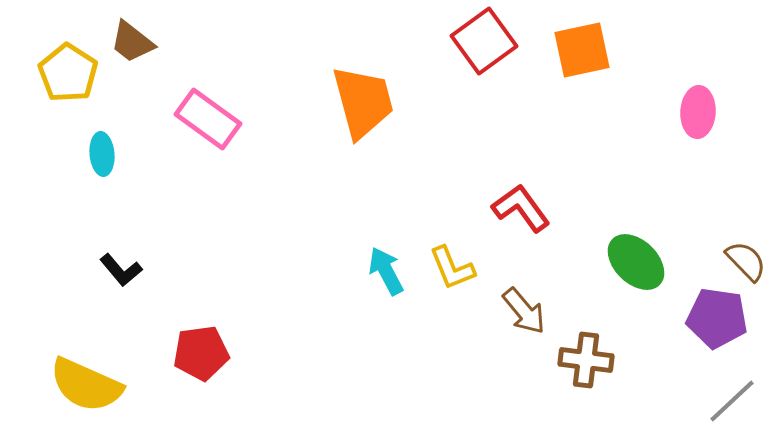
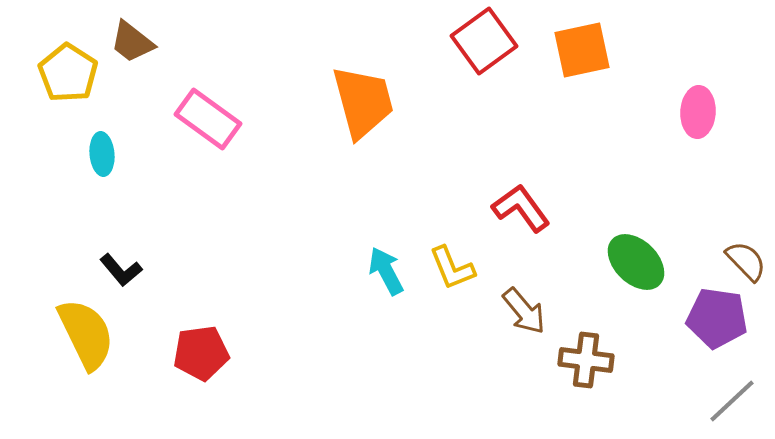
yellow semicircle: moved 51 px up; rotated 140 degrees counterclockwise
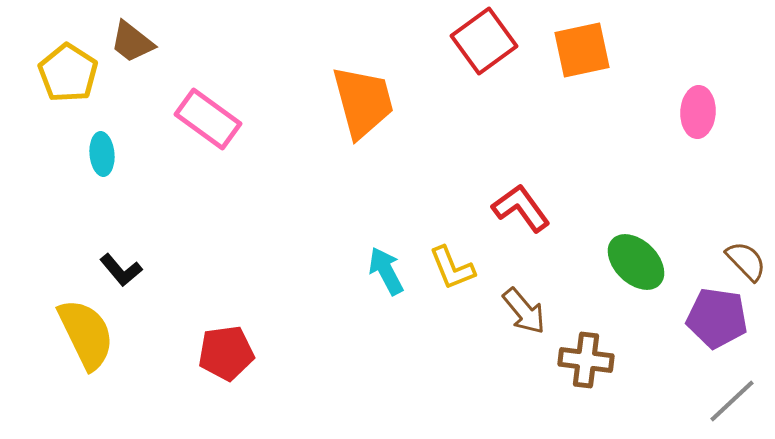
red pentagon: moved 25 px right
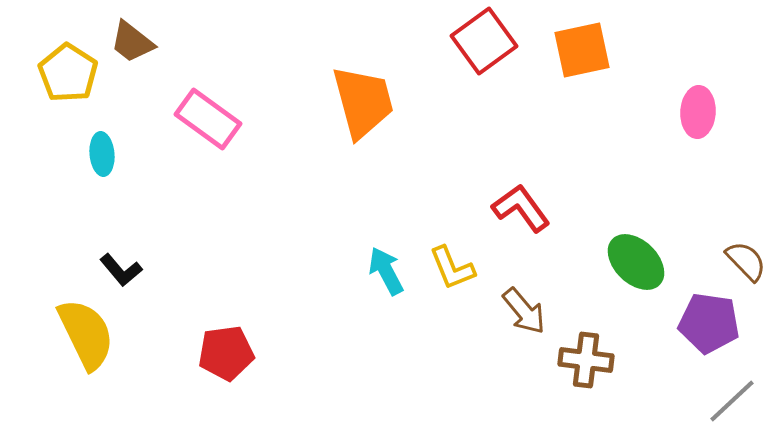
purple pentagon: moved 8 px left, 5 px down
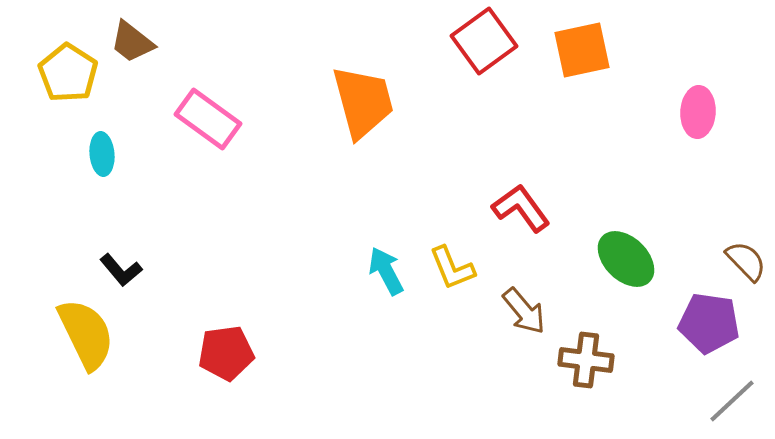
green ellipse: moved 10 px left, 3 px up
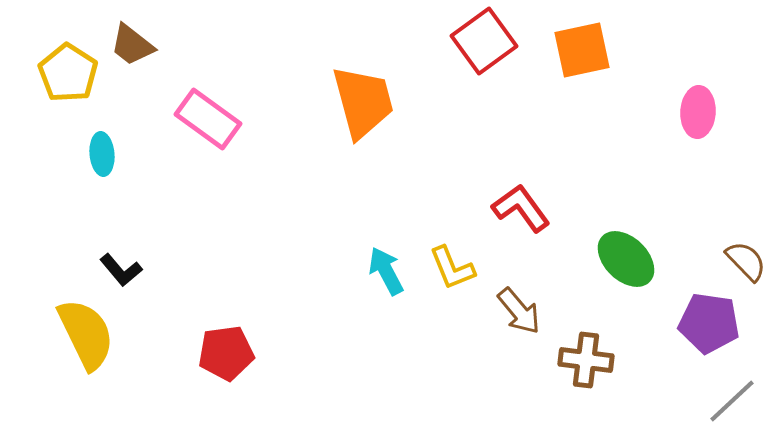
brown trapezoid: moved 3 px down
brown arrow: moved 5 px left
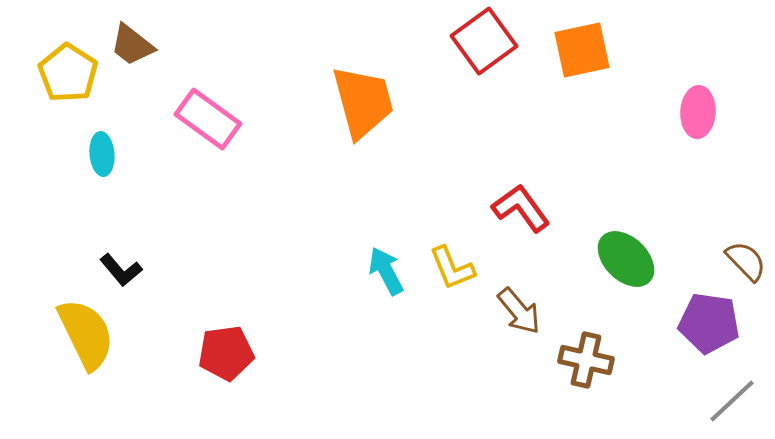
brown cross: rotated 6 degrees clockwise
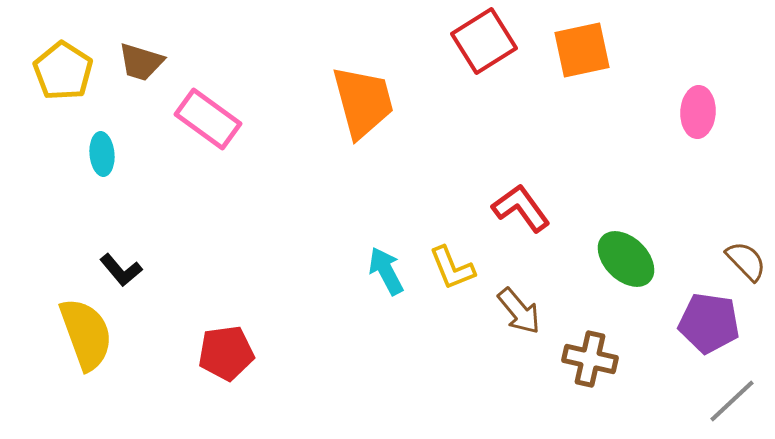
red square: rotated 4 degrees clockwise
brown trapezoid: moved 9 px right, 17 px down; rotated 21 degrees counterclockwise
yellow pentagon: moved 5 px left, 2 px up
yellow semicircle: rotated 6 degrees clockwise
brown cross: moved 4 px right, 1 px up
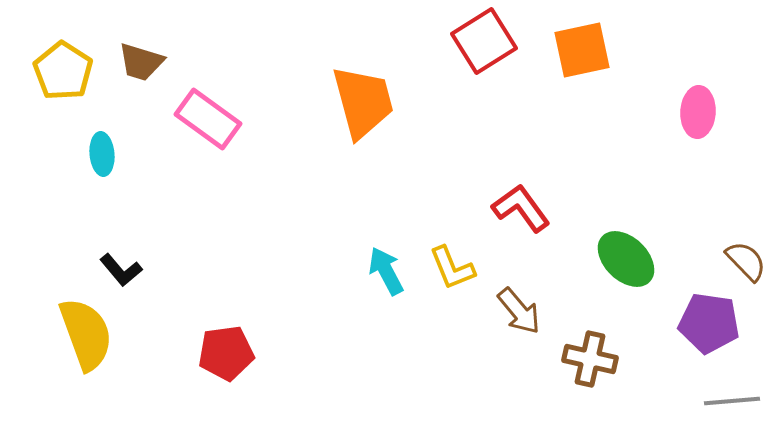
gray line: rotated 38 degrees clockwise
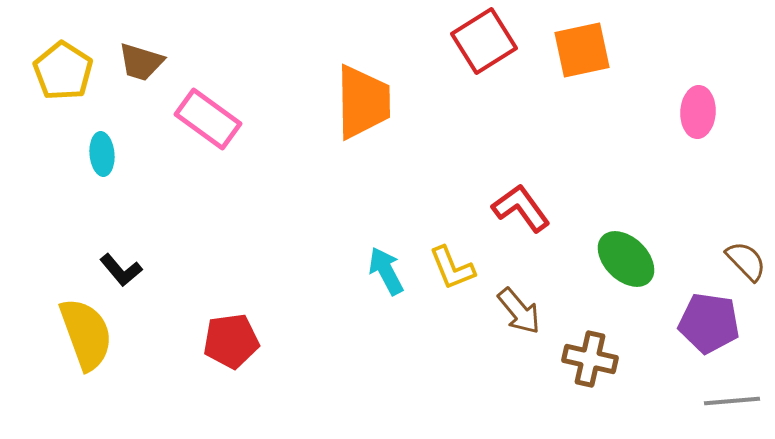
orange trapezoid: rotated 14 degrees clockwise
red pentagon: moved 5 px right, 12 px up
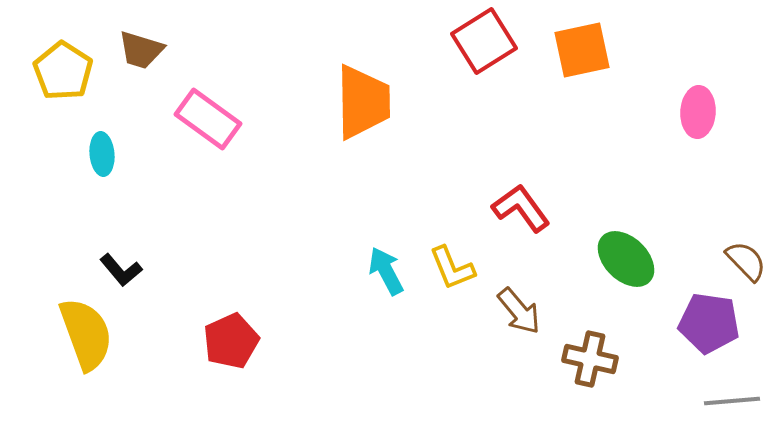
brown trapezoid: moved 12 px up
red pentagon: rotated 16 degrees counterclockwise
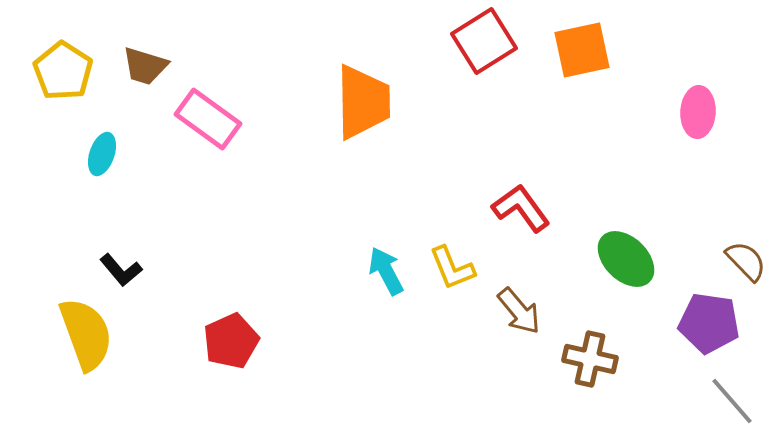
brown trapezoid: moved 4 px right, 16 px down
cyan ellipse: rotated 24 degrees clockwise
gray line: rotated 54 degrees clockwise
